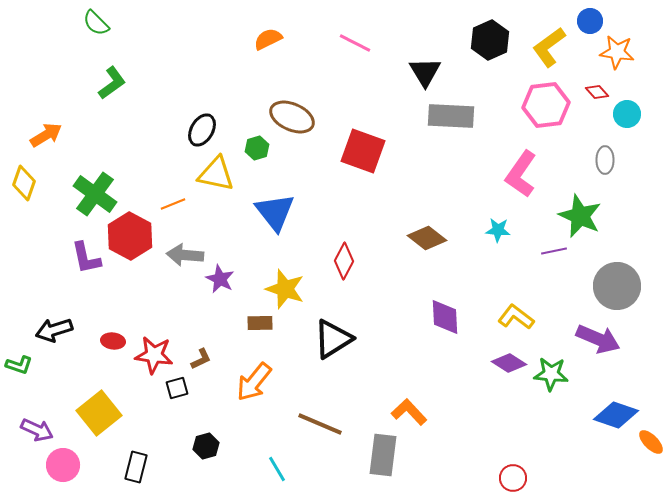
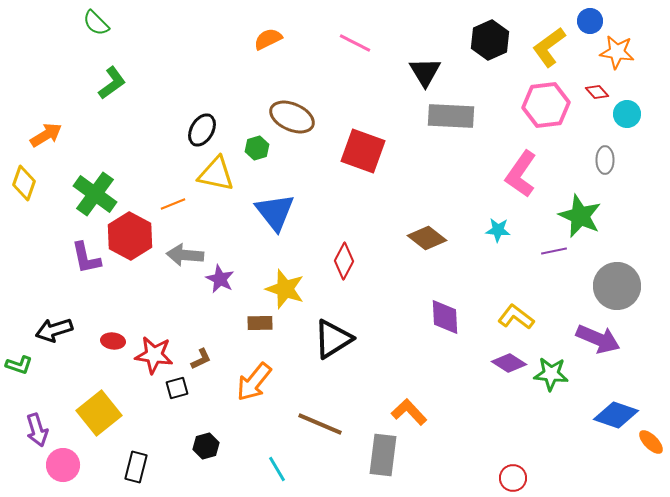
purple arrow at (37, 430): rotated 48 degrees clockwise
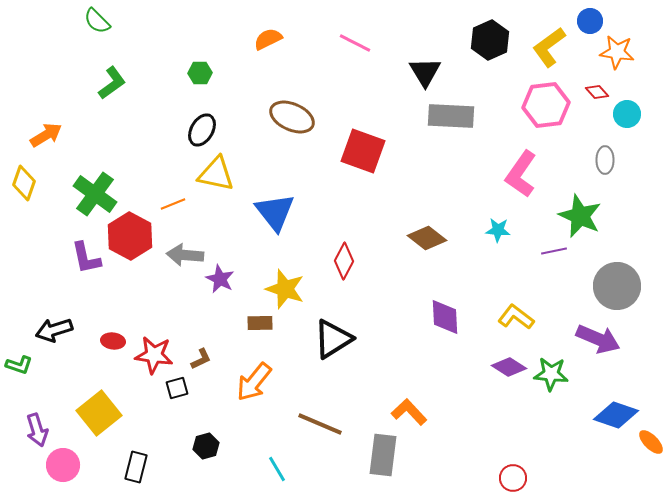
green semicircle at (96, 23): moved 1 px right, 2 px up
green hexagon at (257, 148): moved 57 px left, 75 px up; rotated 15 degrees clockwise
purple diamond at (509, 363): moved 4 px down
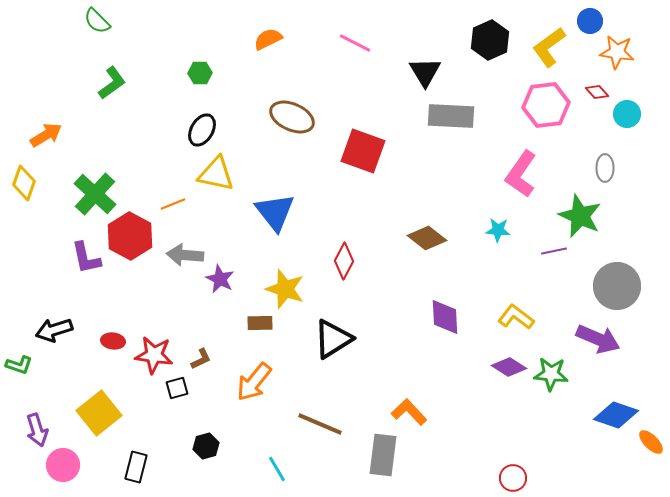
gray ellipse at (605, 160): moved 8 px down
green cross at (95, 194): rotated 6 degrees clockwise
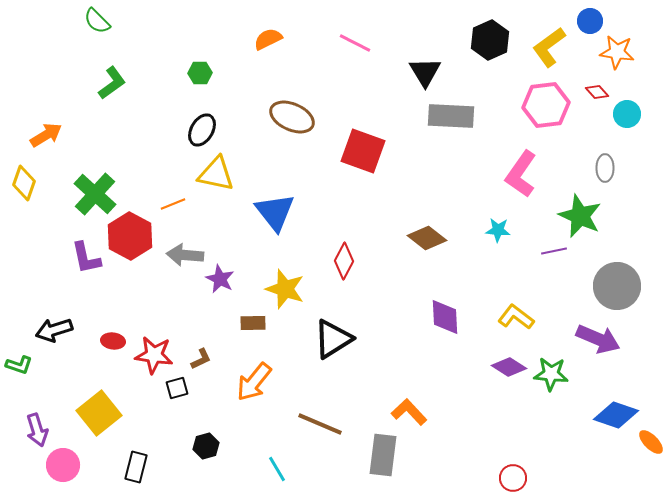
brown rectangle at (260, 323): moved 7 px left
